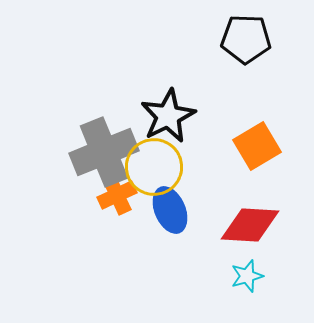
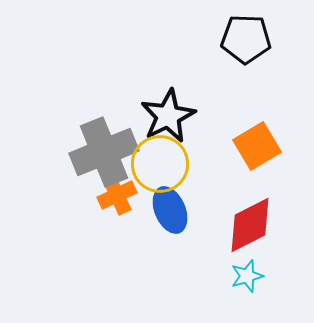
yellow circle: moved 6 px right, 3 px up
red diamond: rotated 30 degrees counterclockwise
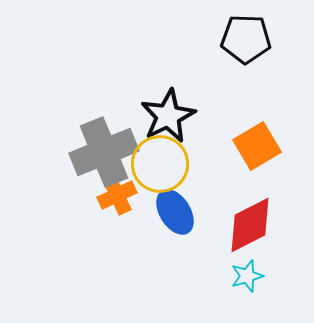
blue ellipse: moved 5 px right, 2 px down; rotated 9 degrees counterclockwise
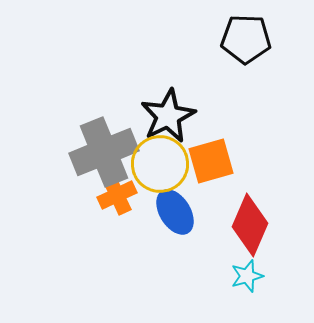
orange square: moved 46 px left, 15 px down; rotated 15 degrees clockwise
red diamond: rotated 40 degrees counterclockwise
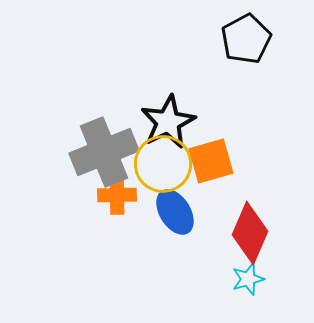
black pentagon: rotated 30 degrees counterclockwise
black star: moved 6 px down
yellow circle: moved 3 px right
orange cross: rotated 24 degrees clockwise
red diamond: moved 8 px down
cyan star: moved 1 px right, 3 px down
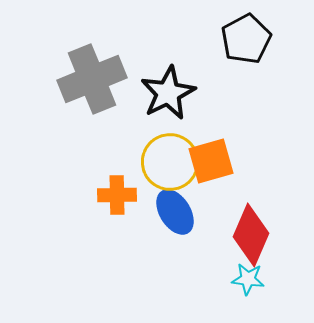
black star: moved 29 px up
gray cross: moved 12 px left, 73 px up
yellow circle: moved 7 px right, 2 px up
red diamond: moved 1 px right, 2 px down
cyan star: rotated 24 degrees clockwise
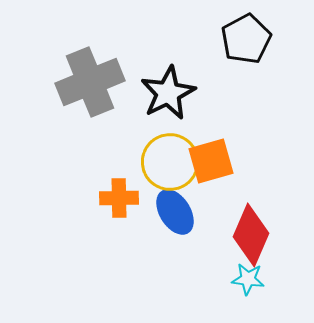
gray cross: moved 2 px left, 3 px down
orange cross: moved 2 px right, 3 px down
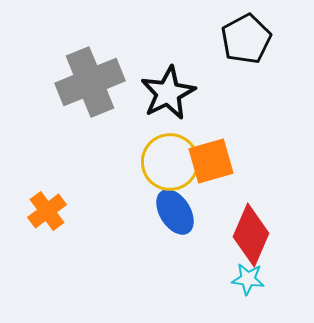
orange cross: moved 72 px left, 13 px down; rotated 36 degrees counterclockwise
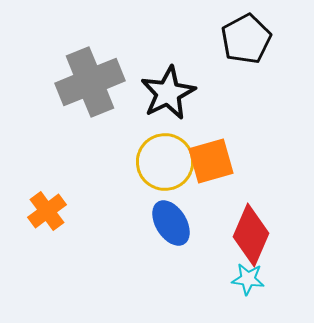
yellow circle: moved 5 px left
blue ellipse: moved 4 px left, 11 px down
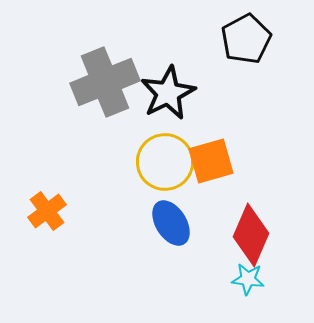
gray cross: moved 15 px right
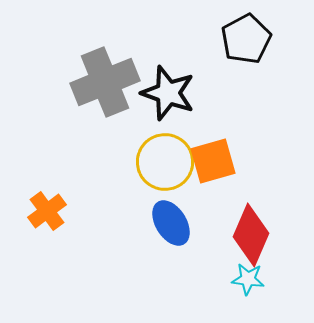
black star: rotated 26 degrees counterclockwise
orange square: moved 2 px right
